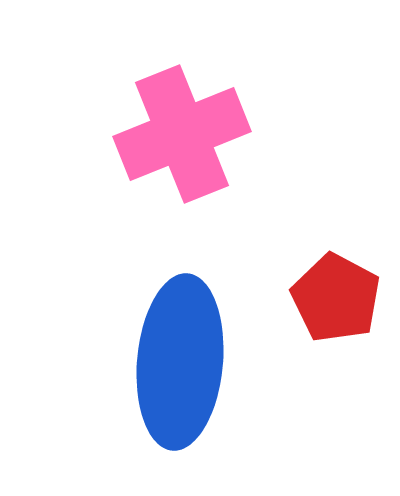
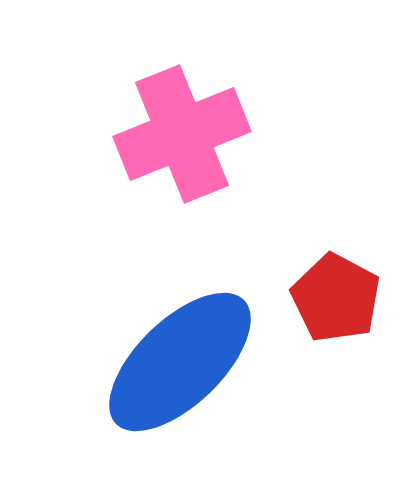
blue ellipse: rotated 41 degrees clockwise
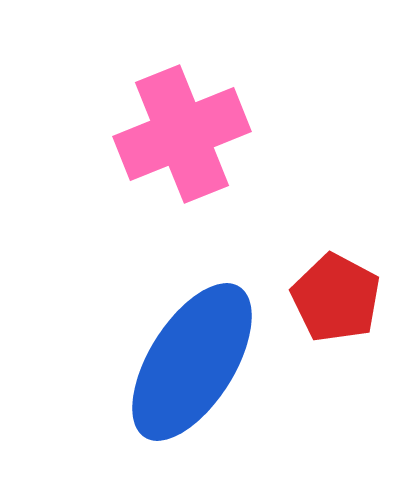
blue ellipse: moved 12 px right; rotated 14 degrees counterclockwise
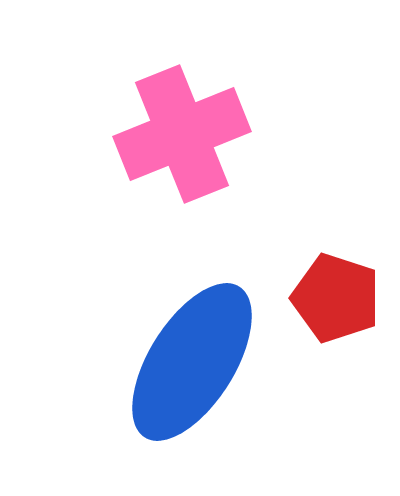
red pentagon: rotated 10 degrees counterclockwise
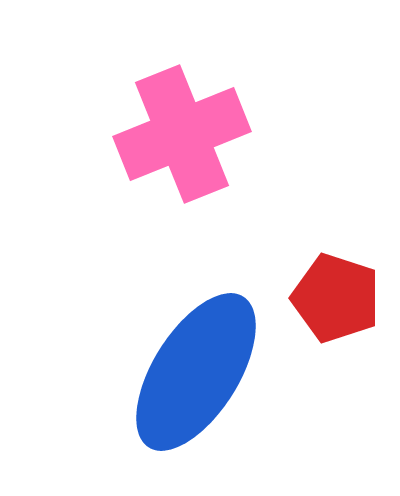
blue ellipse: moved 4 px right, 10 px down
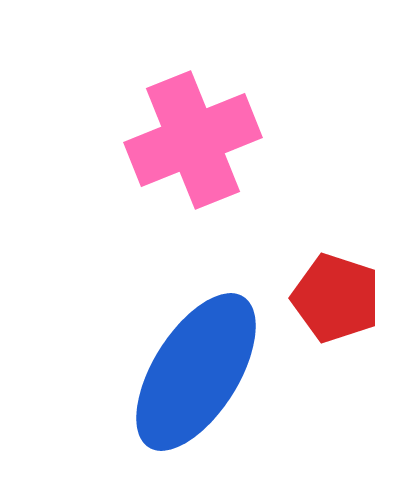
pink cross: moved 11 px right, 6 px down
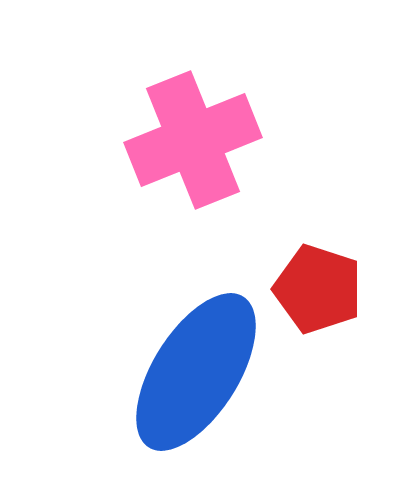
red pentagon: moved 18 px left, 9 px up
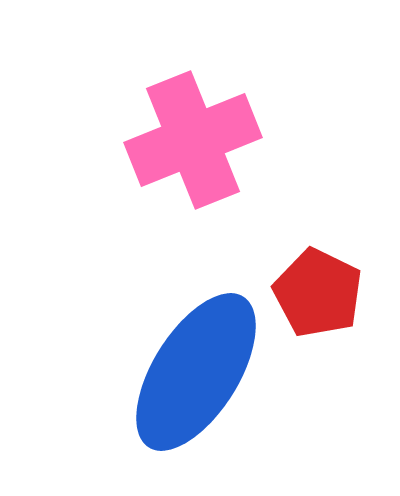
red pentagon: moved 4 px down; rotated 8 degrees clockwise
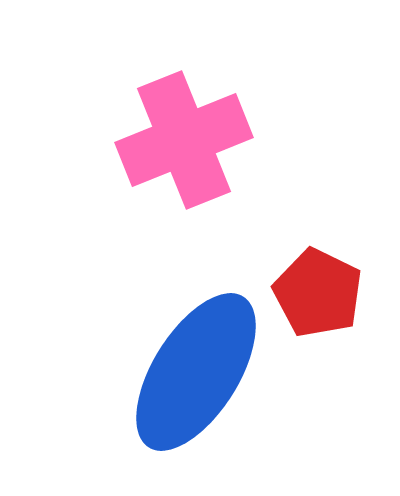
pink cross: moved 9 px left
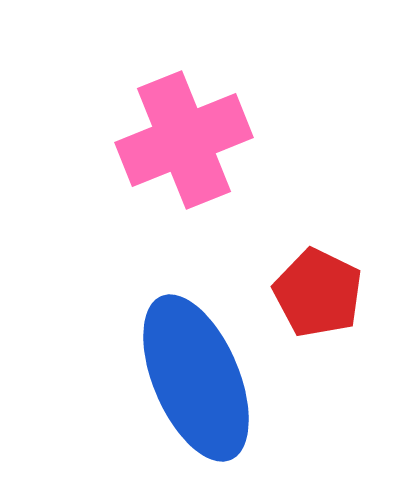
blue ellipse: moved 6 px down; rotated 55 degrees counterclockwise
